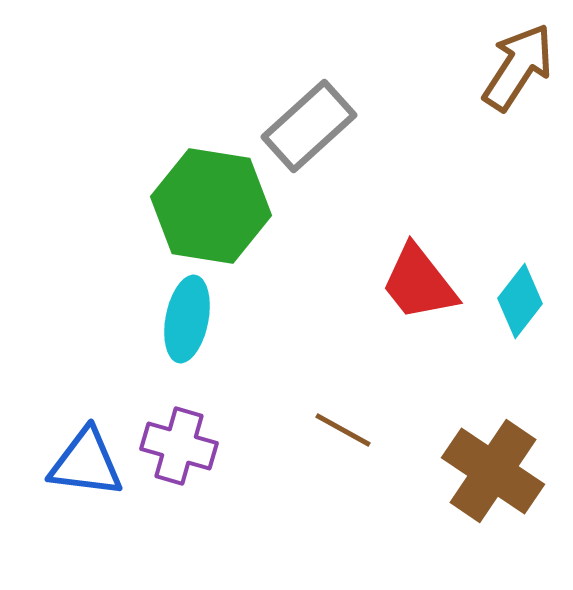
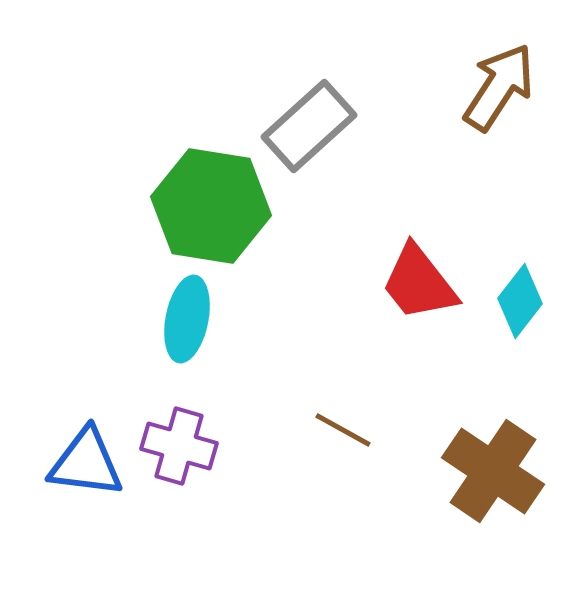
brown arrow: moved 19 px left, 20 px down
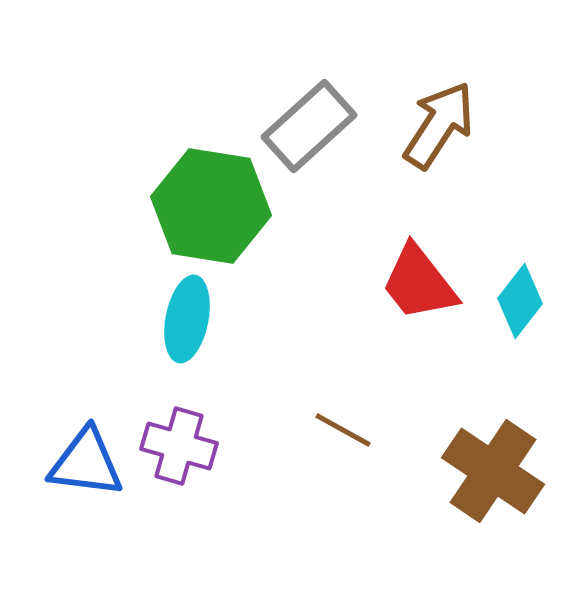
brown arrow: moved 60 px left, 38 px down
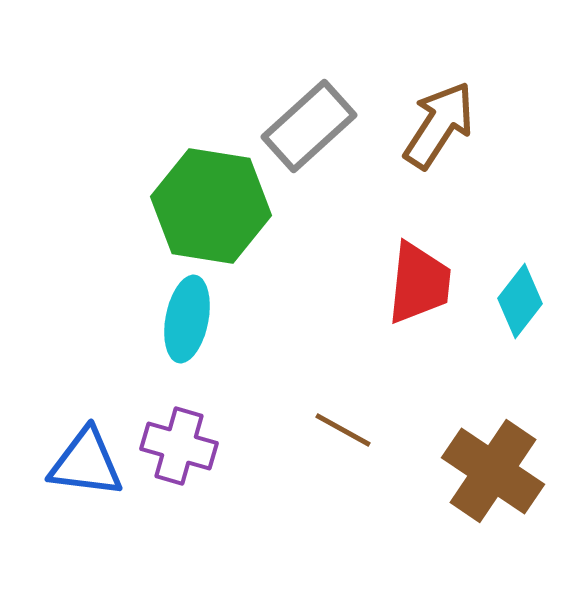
red trapezoid: rotated 136 degrees counterclockwise
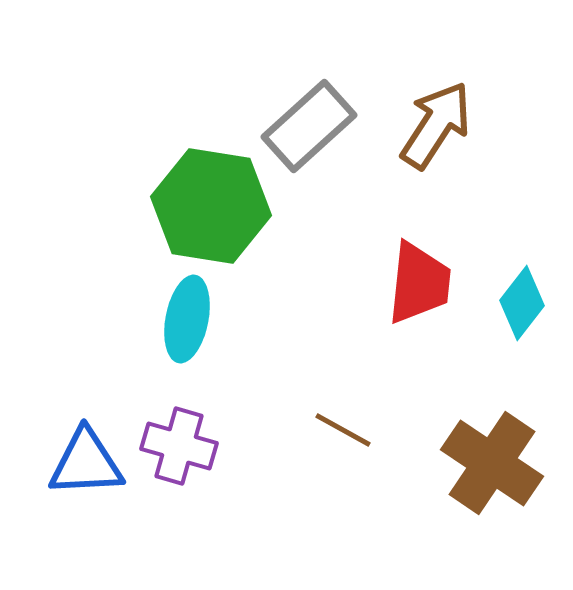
brown arrow: moved 3 px left
cyan diamond: moved 2 px right, 2 px down
blue triangle: rotated 10 degrees counterclockwise
brown cross: moved 1 px left, 8 px up
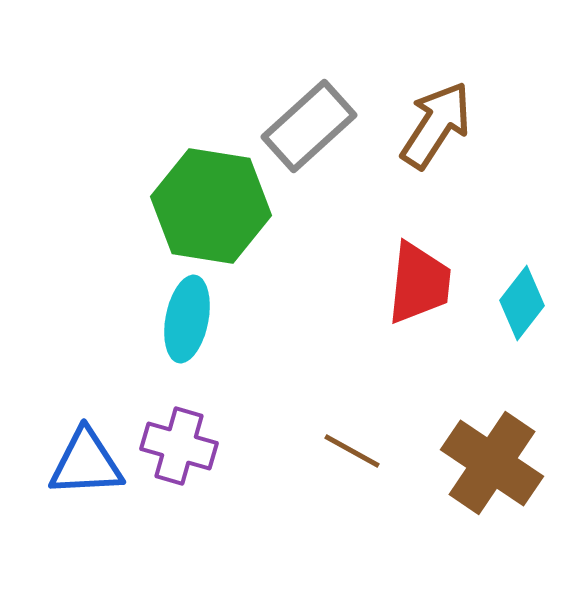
brown line: moved 9 px right, 21 px down
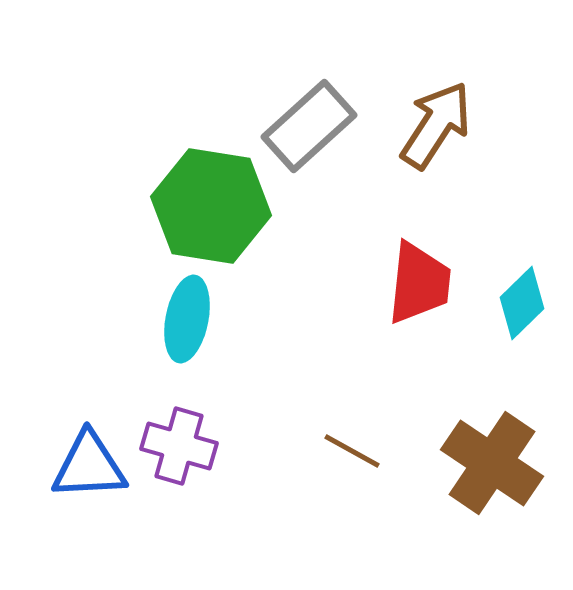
cyan diamond: rotated 8 degrees clockwise
blue triangle: moved 3 px right, 3 px down
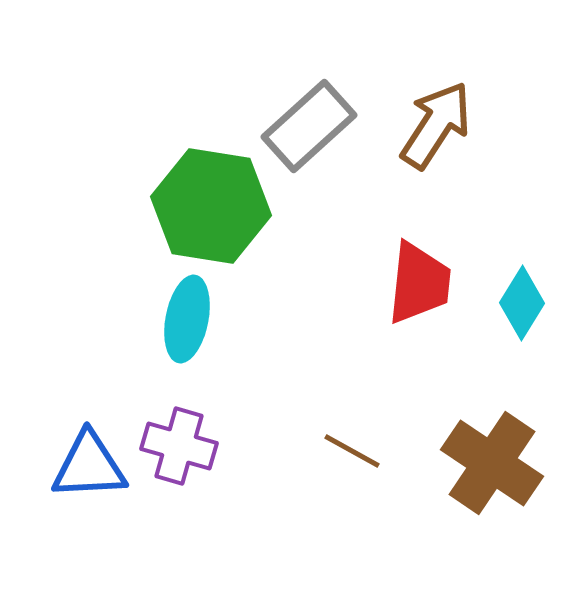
cyan diamond: rotated 14 degrees counterclockwise
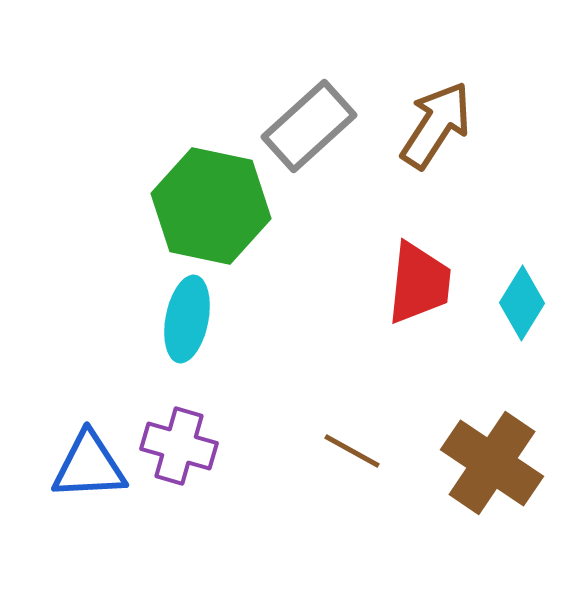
green hexagon: rotated 3 degrees clockwise
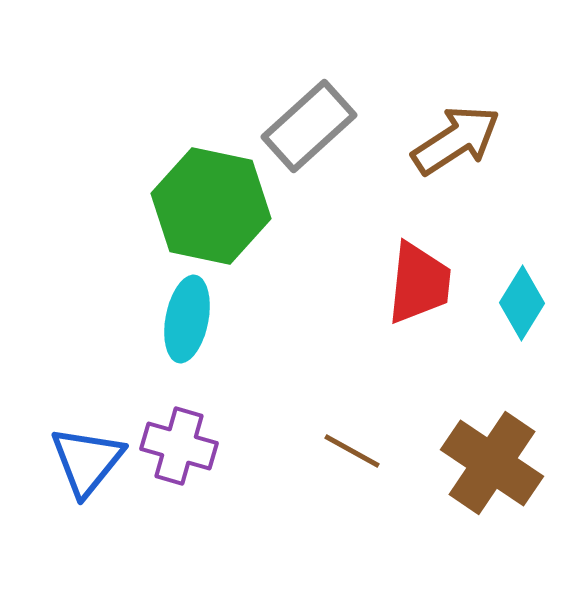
brown arrow: moved 20 px right, 15 px down; rotated 24 degrees clockwise
blue triangle: moved 2 px left, 5 px up; rotated 48 degrees counterclockwise
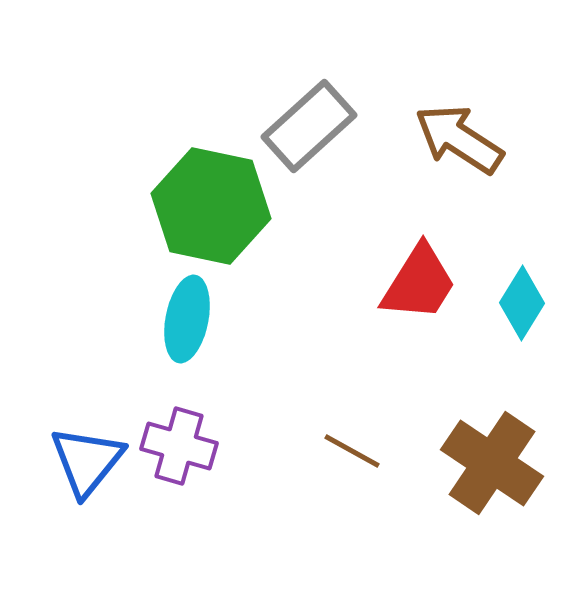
brown arrow: moved 3 px right, 1 px up; rotated 114 degrees counterclockwise
red trapezoid: rotated 26 degrees clockwise
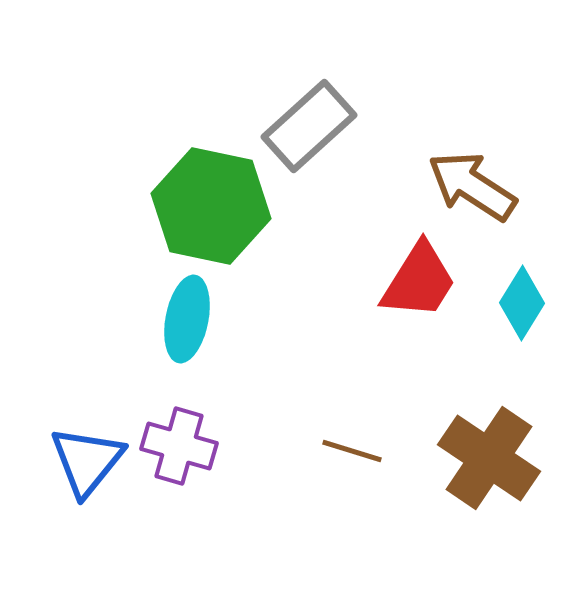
brown arrow: moved 13 px right, 47 px down
red trapezoid: moved 2 px up
brown line: rotated 12 degrees counterclockwise
brown cross: moved 3 px left, 5 px up
